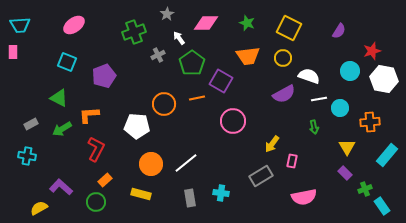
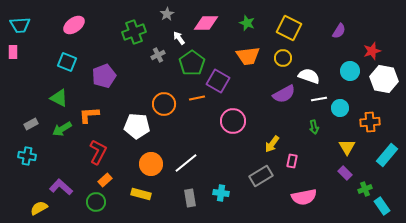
purple square at (221, 81): moved 3 px left
red L-shape at (96, 149): moved 2 px right, 3 px down
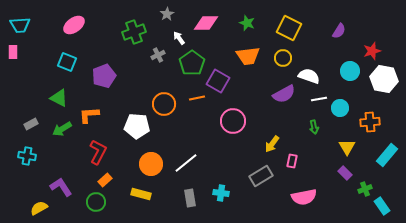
purple L-shape at (61, 187): rotated 15 degrees clockwise
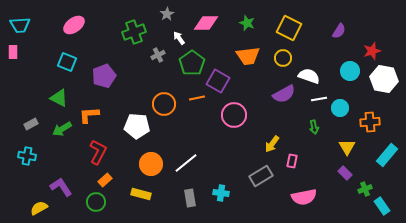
pink circle at (233, 121): moved 1 px right, 6 px up
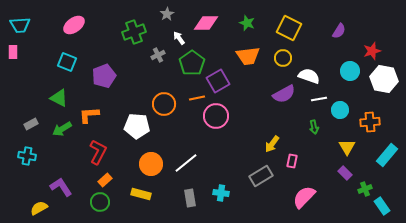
purple square at (218, 81): rotated 30 degrees clockwise
cyan circle at (340, 108): moved 2 px down
pink circle at (234, 115): moved 18 px left, 1 px down
pink semicircle at (304, 197): rotated 145 degrees clockwise
green circle at (96, 202): moved 4 px right
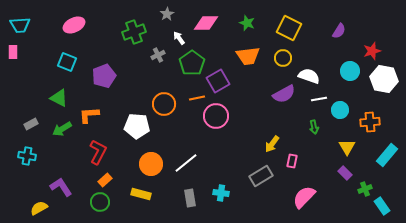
pink ellipse at (74, 25): rotated 10 degrees clockwise
